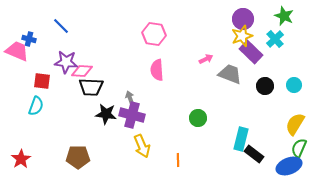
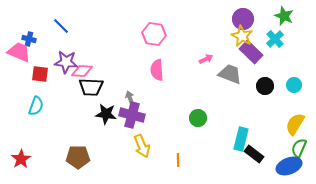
yellow star: rotated 25 degrees counterclockwise
pink trapezoid: moved 2 px right, 1 px down
red square: moved 2 px left, 7 px up
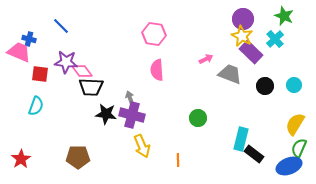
pink diamond: rotated 50 degrees clockwise
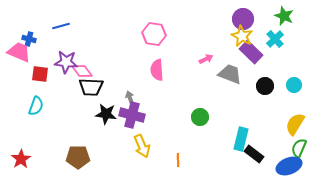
blue line: rotated 60 degrees counterclockwise
green circle: moved 2 px right, 1 px up
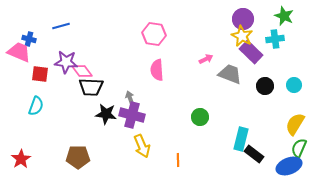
cyan cross: rotated 36 degrees clockwise
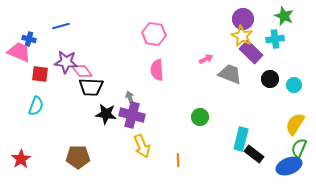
black circle: moved 5 px right, 7 px up
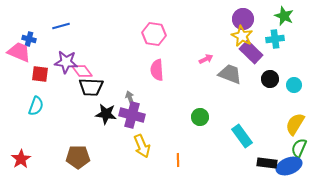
cyan rectangle: moved 1 px right, 3 px up; rotated 50 degrees counterclockwise
black rectangle: moved 13 px right, 9 px down; rotated 30 degrees counterclockwise
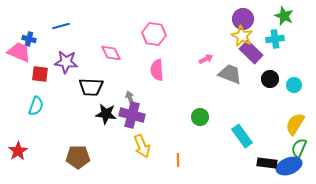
pink diamond: moved 29 px right, 18 px up; rotated 10 degrees clockwise
red star: moved 3 px left, 8 px up
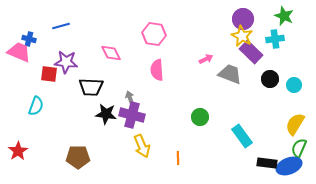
red square: moved 9 px right
orange line: moved 2 px up
